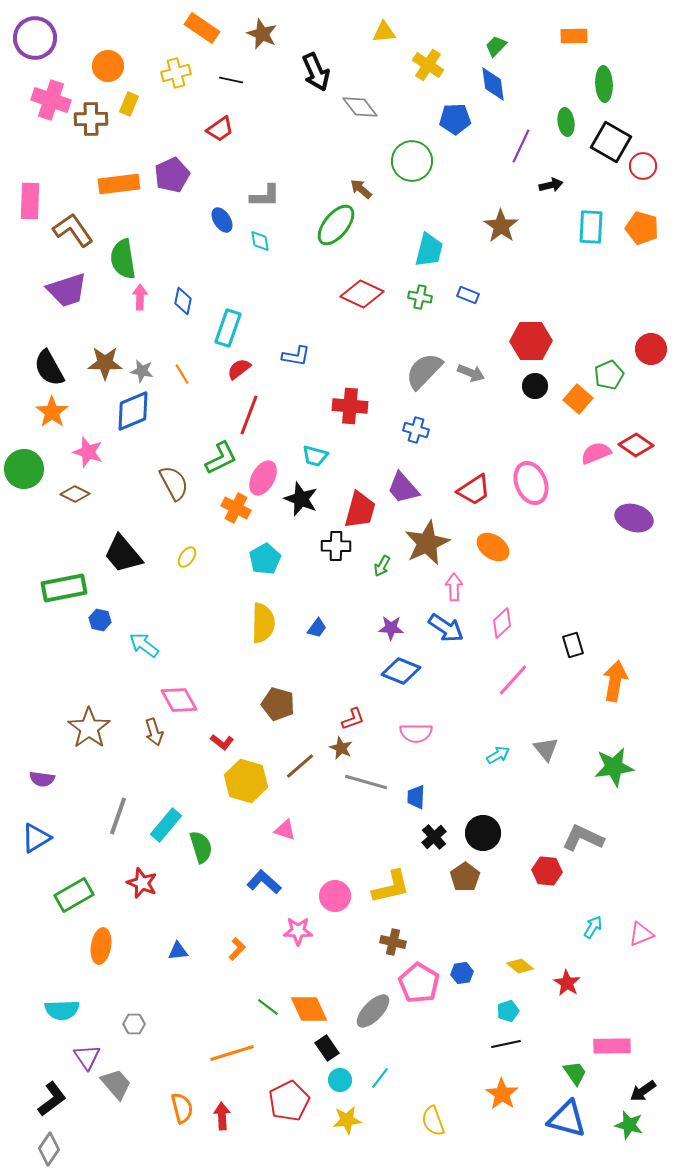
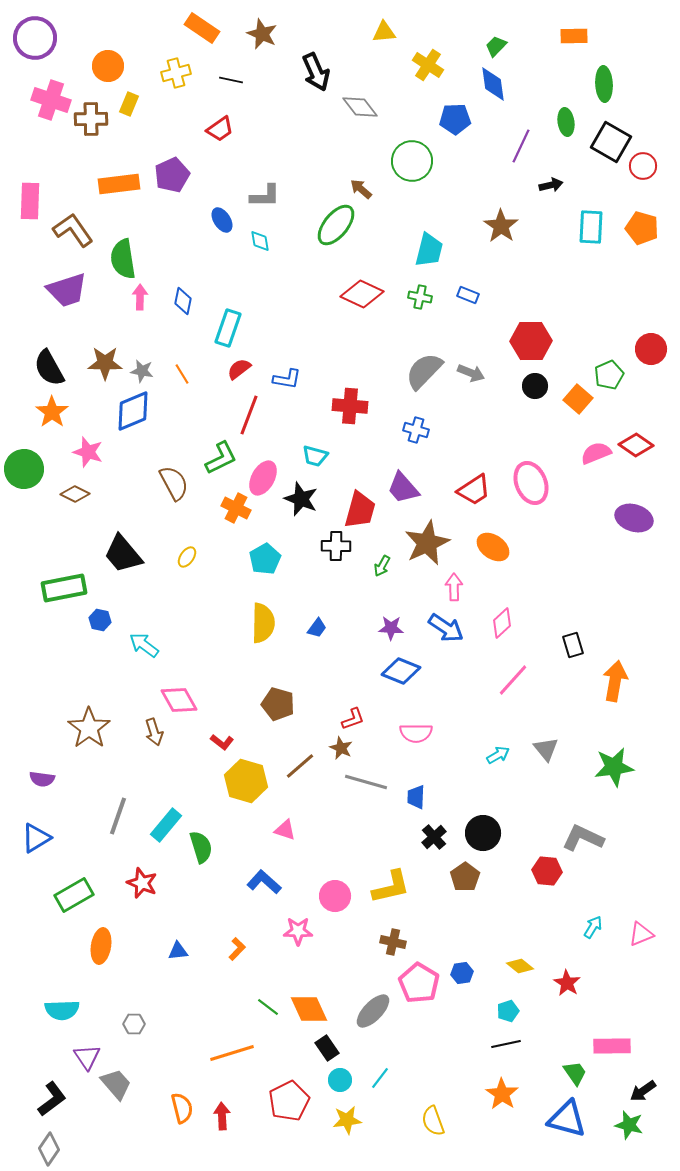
blue L-shape at (296, 356): moved 9 px left, 23 px down
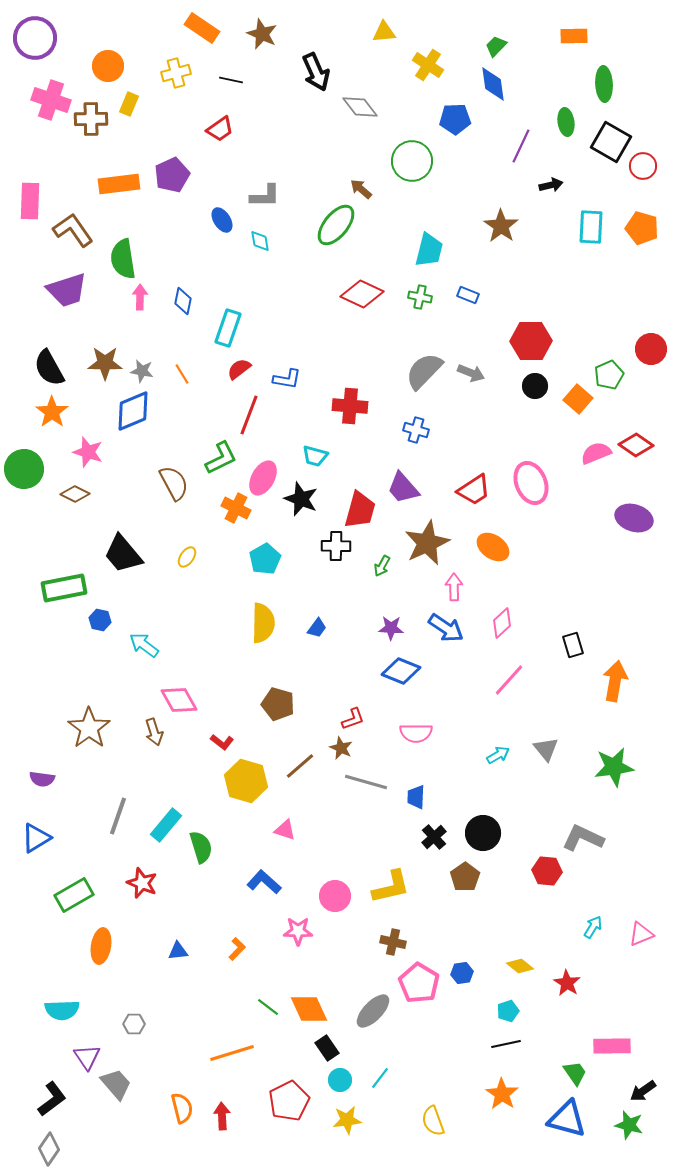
pink line at (513, 680): moved 4 px left
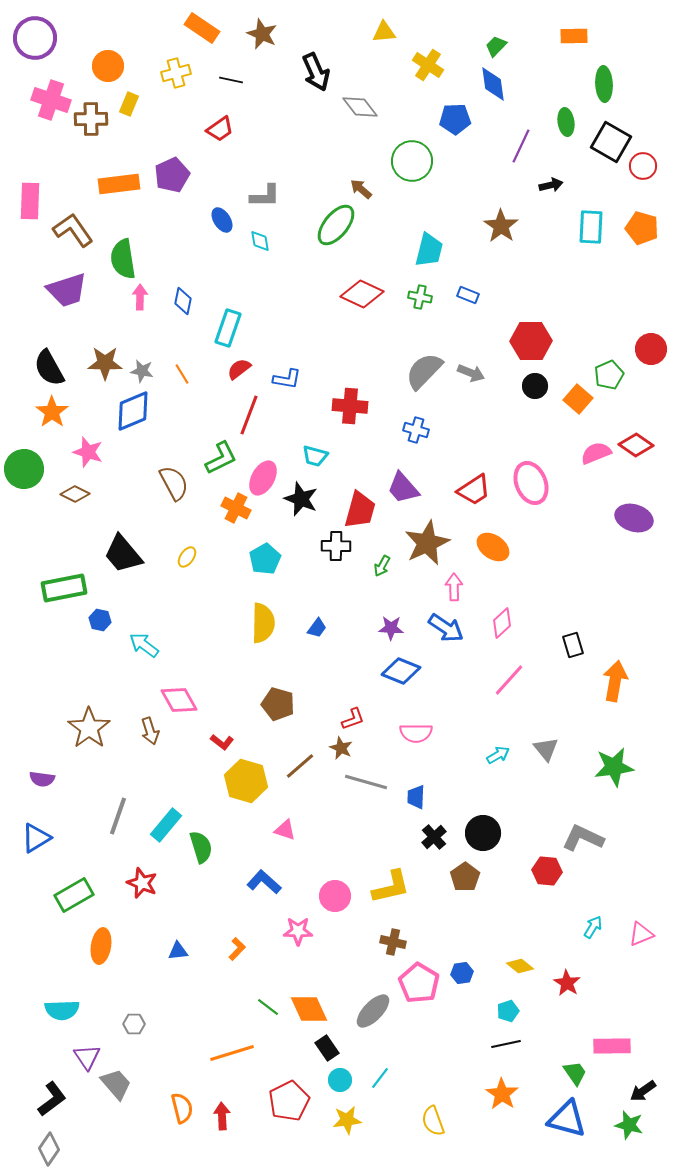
brown arrow at (154, 732): moved 4 px left, 1 px up
